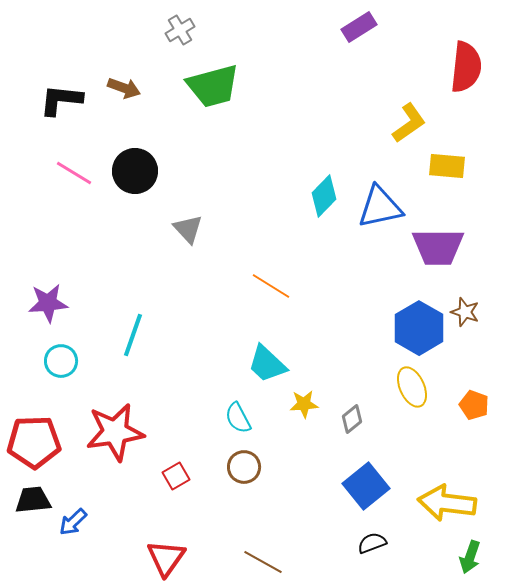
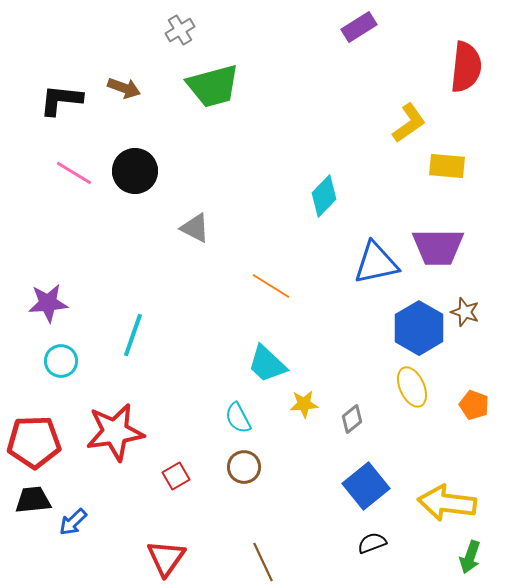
blue triangle: moved 4 px left, 56 px down
gray triangle: moved 7 px right, 1 px up; rotated 20 degrees counterclockwise
brown line: rotated 36 degrees clockwise
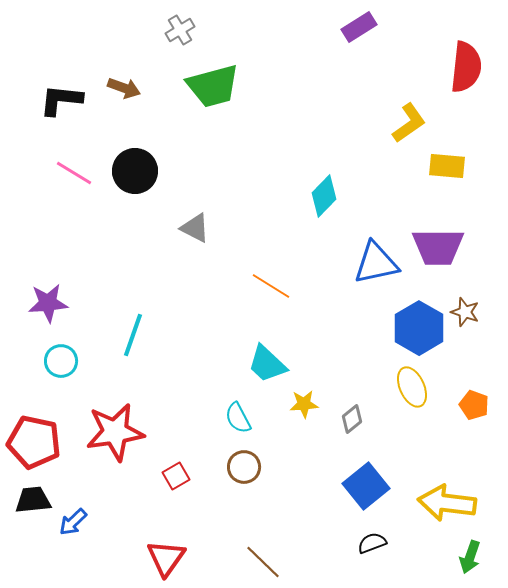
red pentagon: rotated 14 degrees clockwise
brown line: rotated 21 degrees counterclockwise
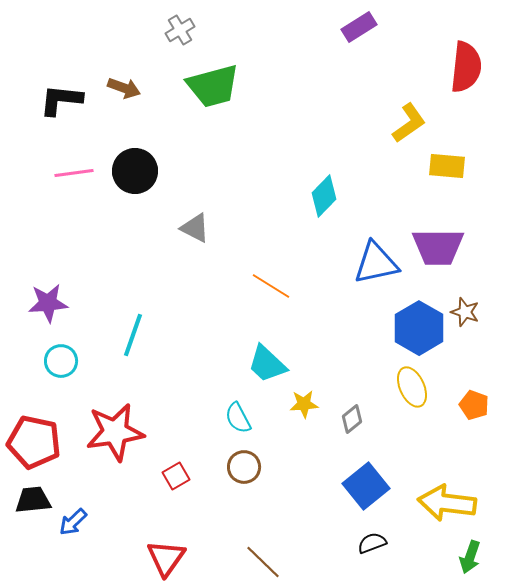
pink line: rotated 39 degrees counterclockwise
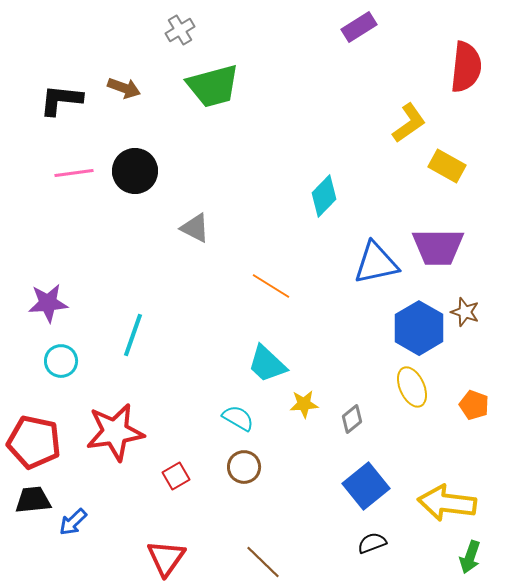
yellow rectangle: rotated 24 degrees clockwise
cyan semicircle: rotated 148 degrees clockwise
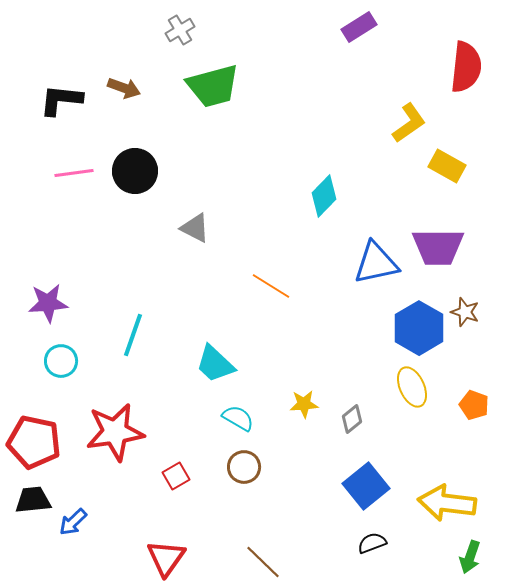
cyan trapezoid: moved 52 px left
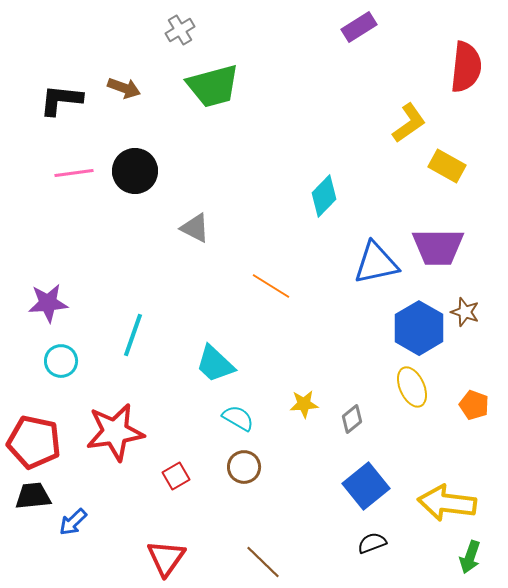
black trapezoid: moved 4 px up
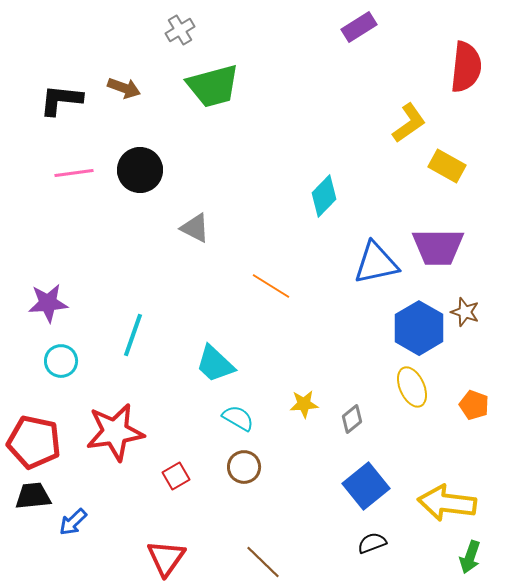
black circle: moved 5 px right, 1 px up
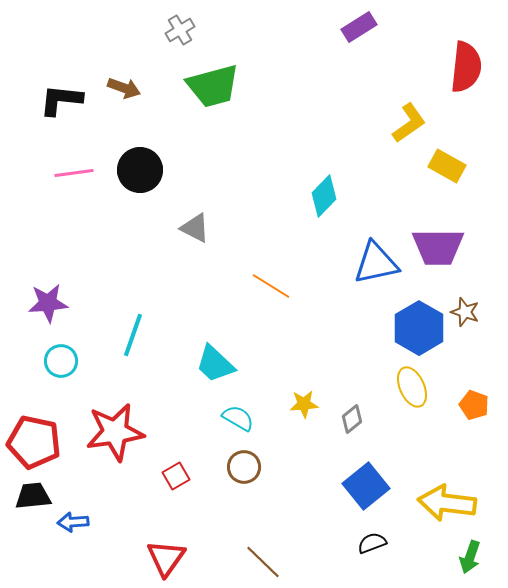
blue arrow: rotated 40 degrees clockwise
